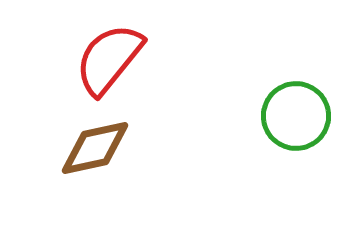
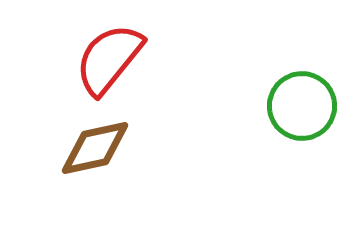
green circle: moved 6 px right, 10 px up
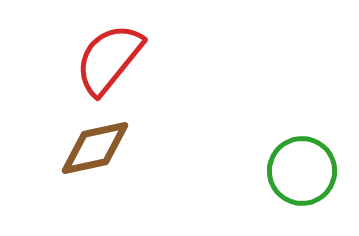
green circle: moved 65 px down
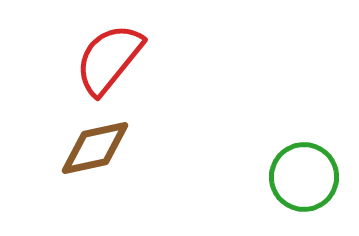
green circle: moved 2 px right, 6 px down
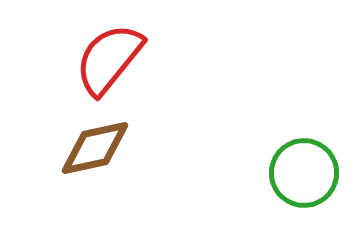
green circle: moved 4 px up
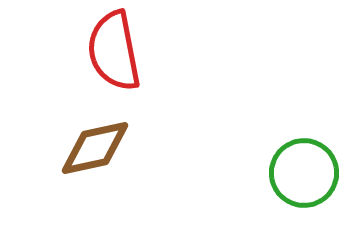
red semicircle: moved 5 px right, 8 px up; rotated 50 degrees counterclockwise
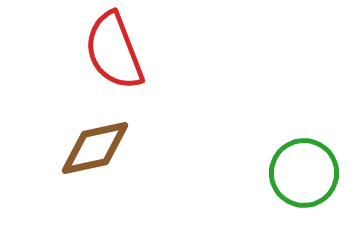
red semicircle: rotated 10 degrees counterclockwise
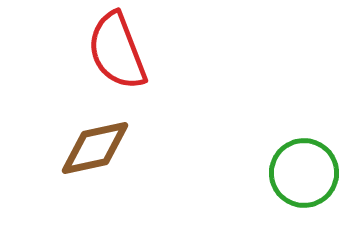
red semicircle: moved 3 px right
